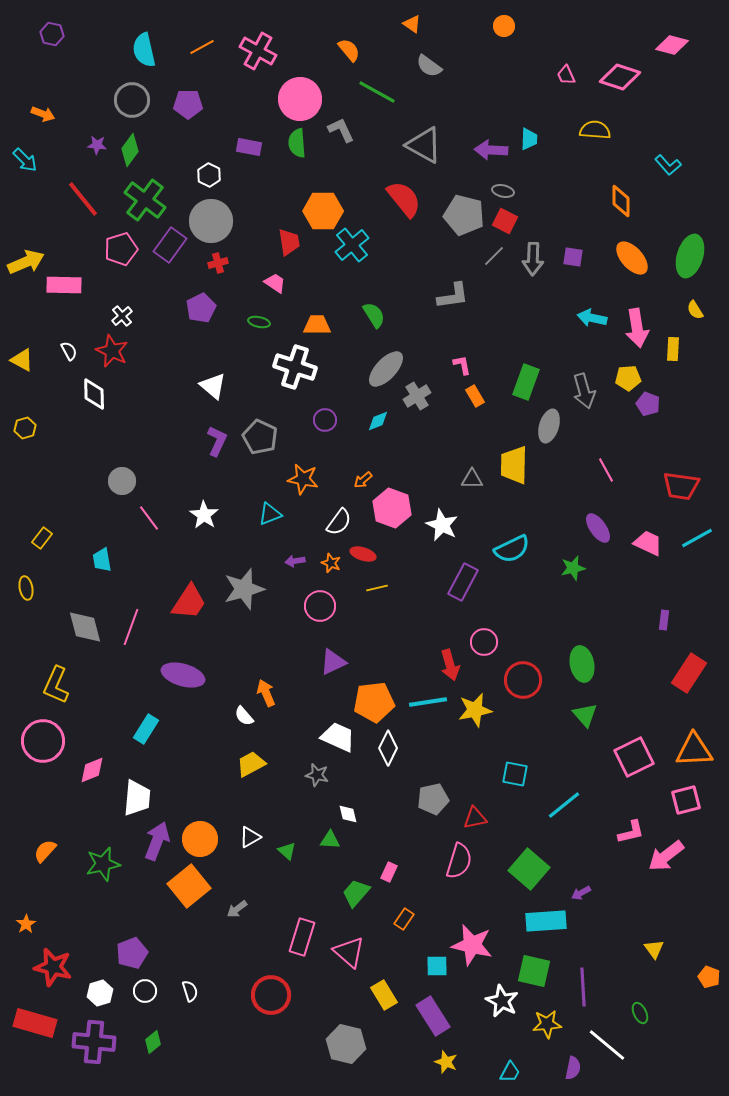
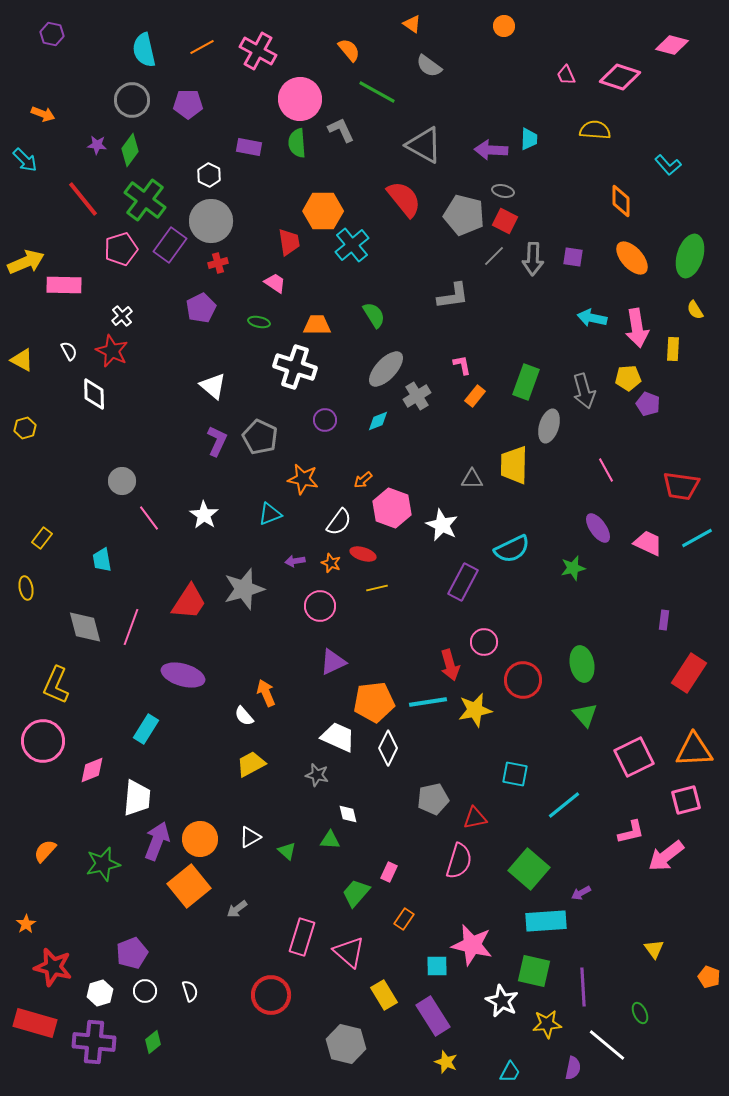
orange rectangle at (475, 396): rotated 70 degrees clockwise
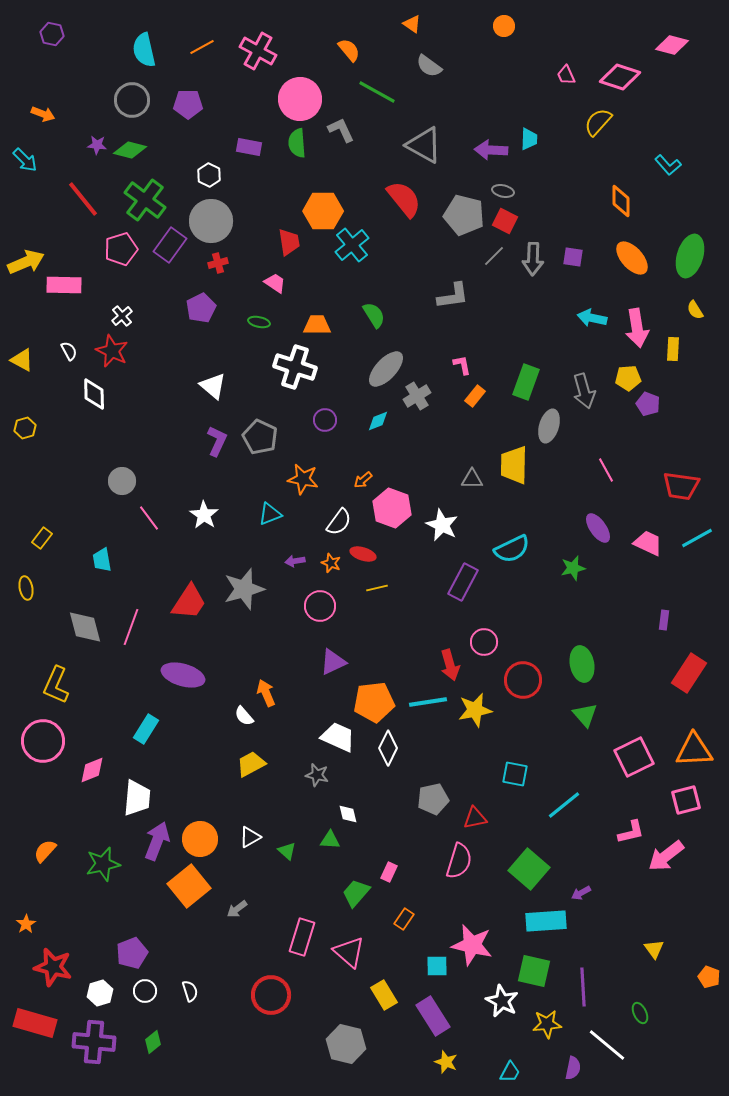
yellow semicircle at (595, 130): moved 3 px right, 8 px up; rotated 52 degrees counterclockwise
green diamond at (130, 150): rotated 68 degrees clockwise
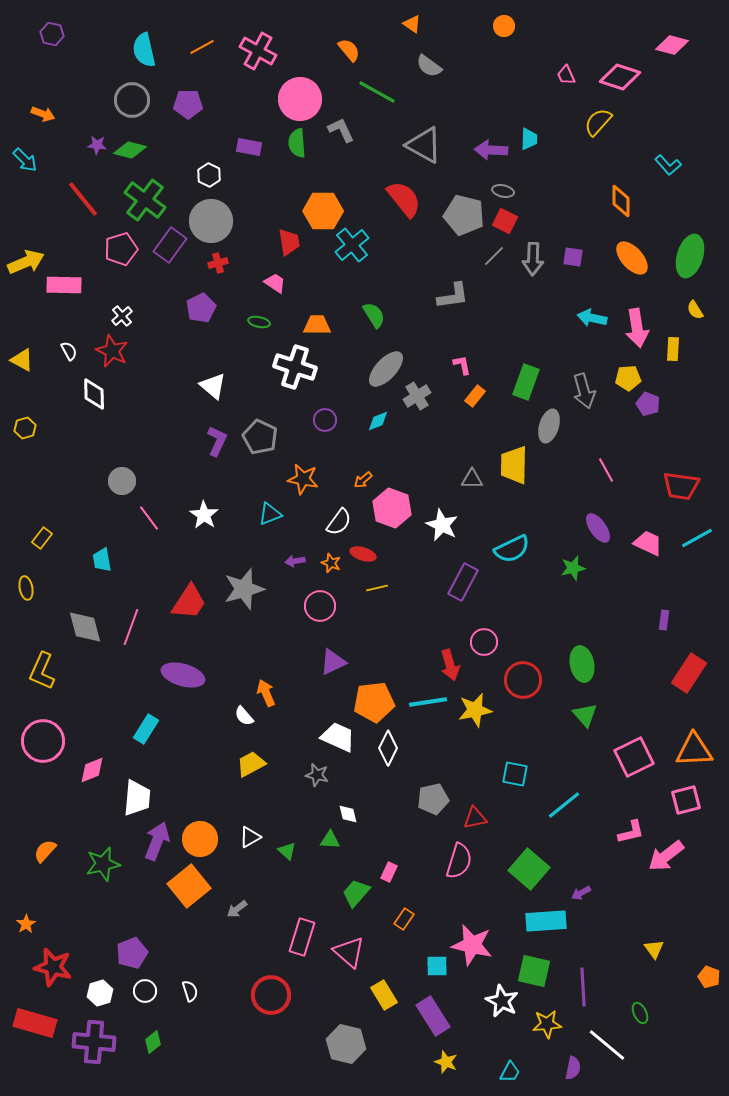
yellow L-shape at (56, 685): moved 14 px left, 14 px up
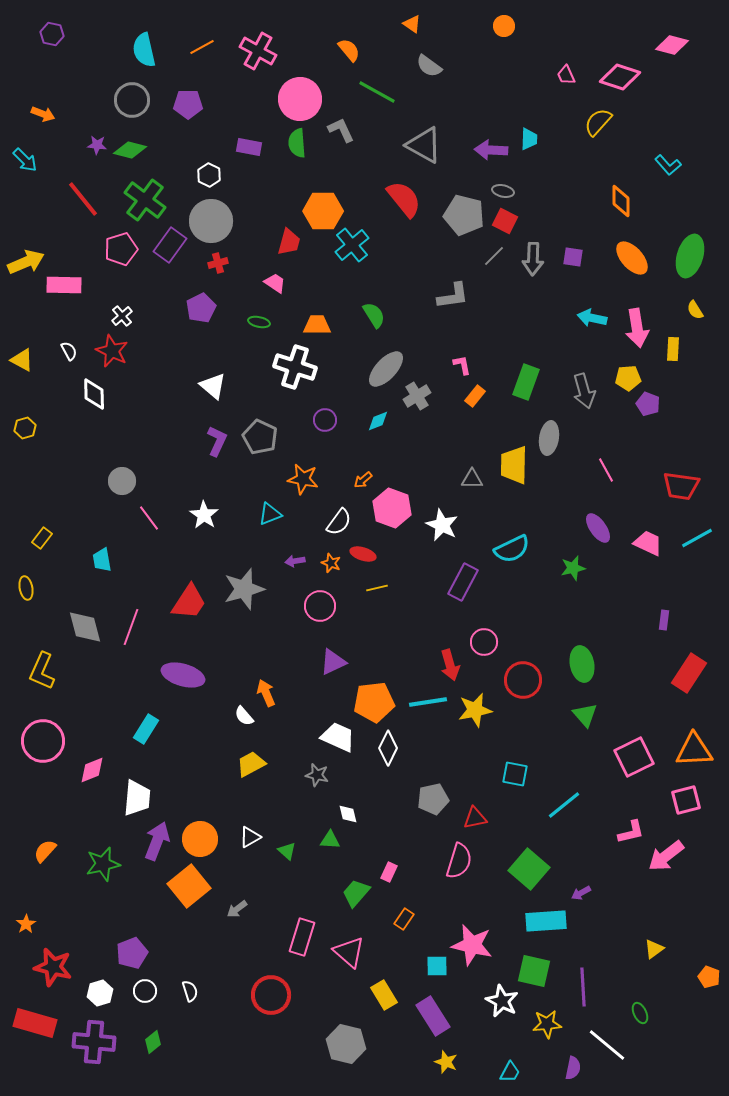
red trapezoid at (289, 242): rotated 24 degrees clockwise
gray ellipse at (549, 426): moved 12 px down; rotated 8 degrees counterclockwise
yellow triangle at (654, 949): rotated 30 degrees clockwise
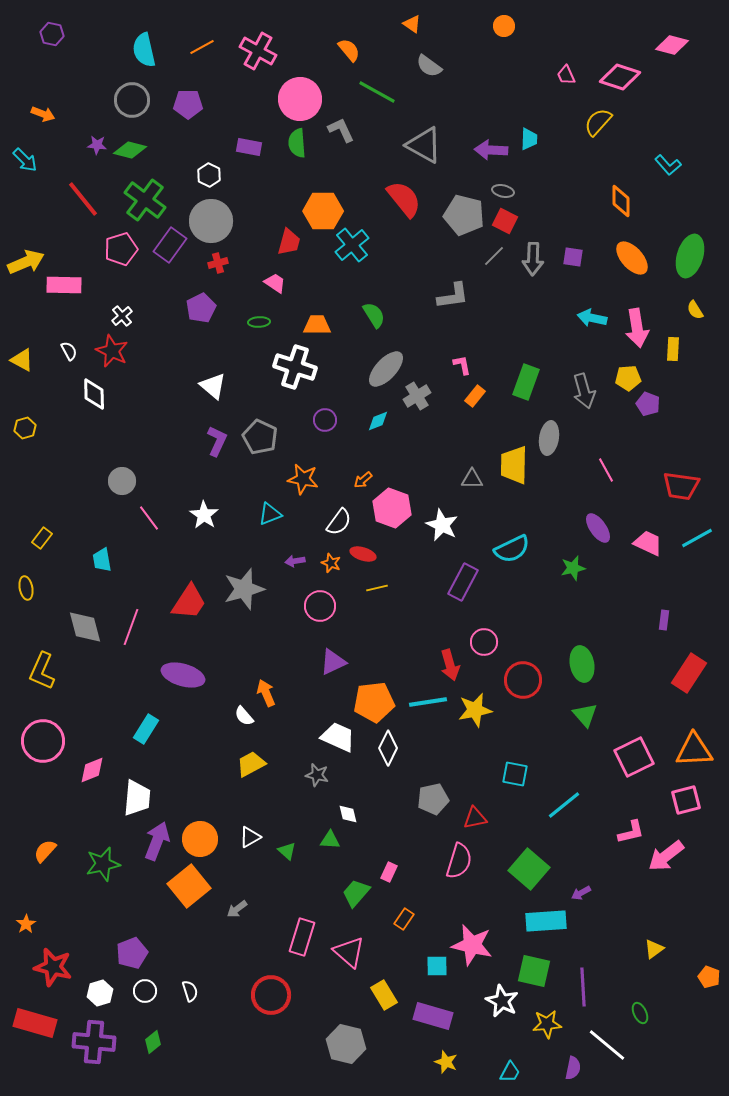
green ellipse at (259, 322): rotated 15 degrees counterclockwise
purple rectangle at (433, 1016): rotated 42 degrees counterclockwise
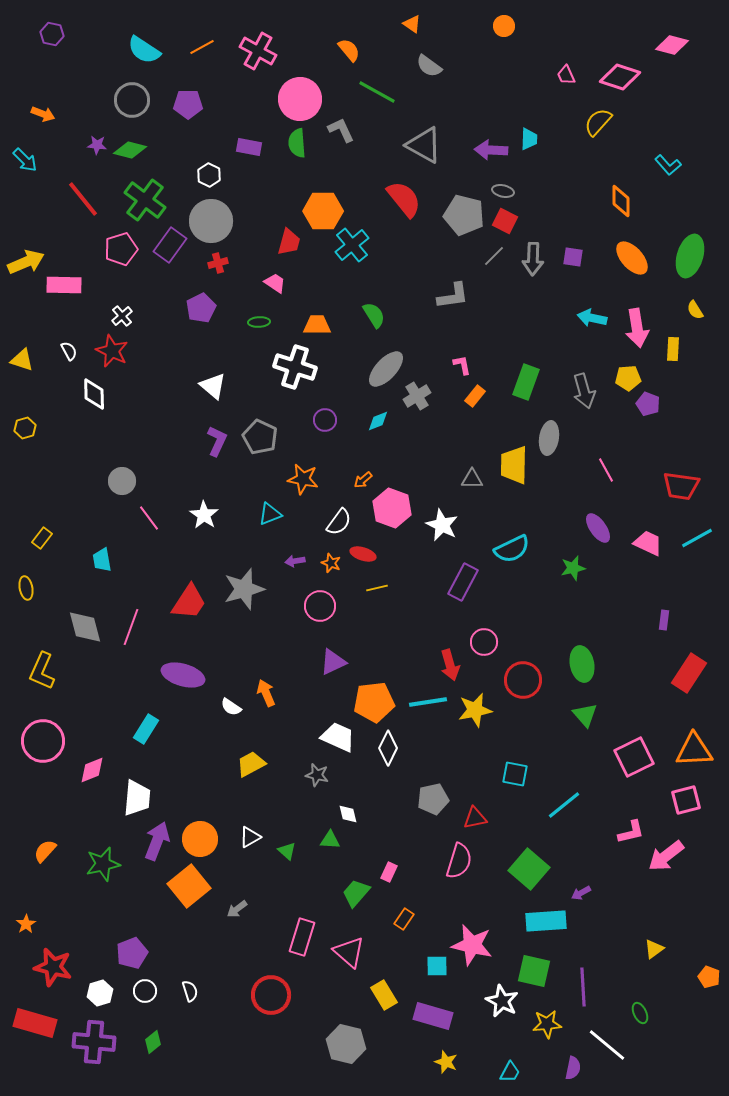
cyan semicircle at (144, 50): rotated 44 degrees counterclockwise
yellow triangle at (22, 360): rotated 10 degrees counterclockwise
white semicircle at (244, 716): moved 13 px left, 9 px up; rotated 15 degrees counterclockwise
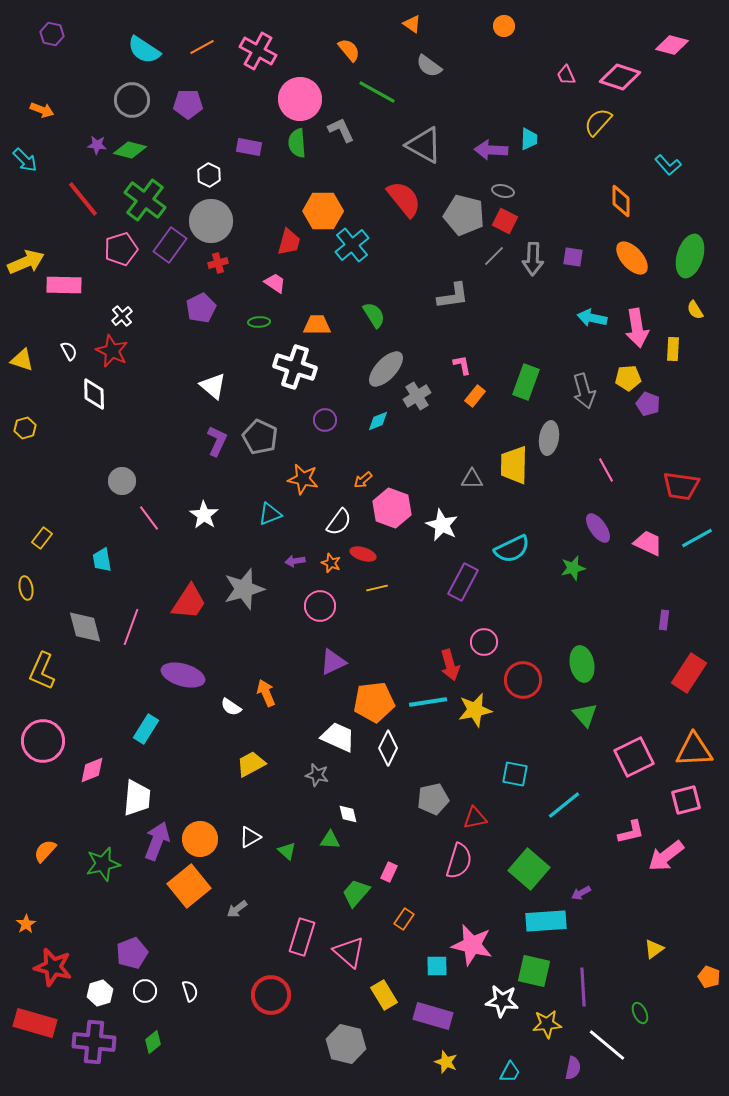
orange arrow at (43, 114): moved 1 px left, 4 px up
white star at (502, 1001): rotated 20 degrees counterclockwise
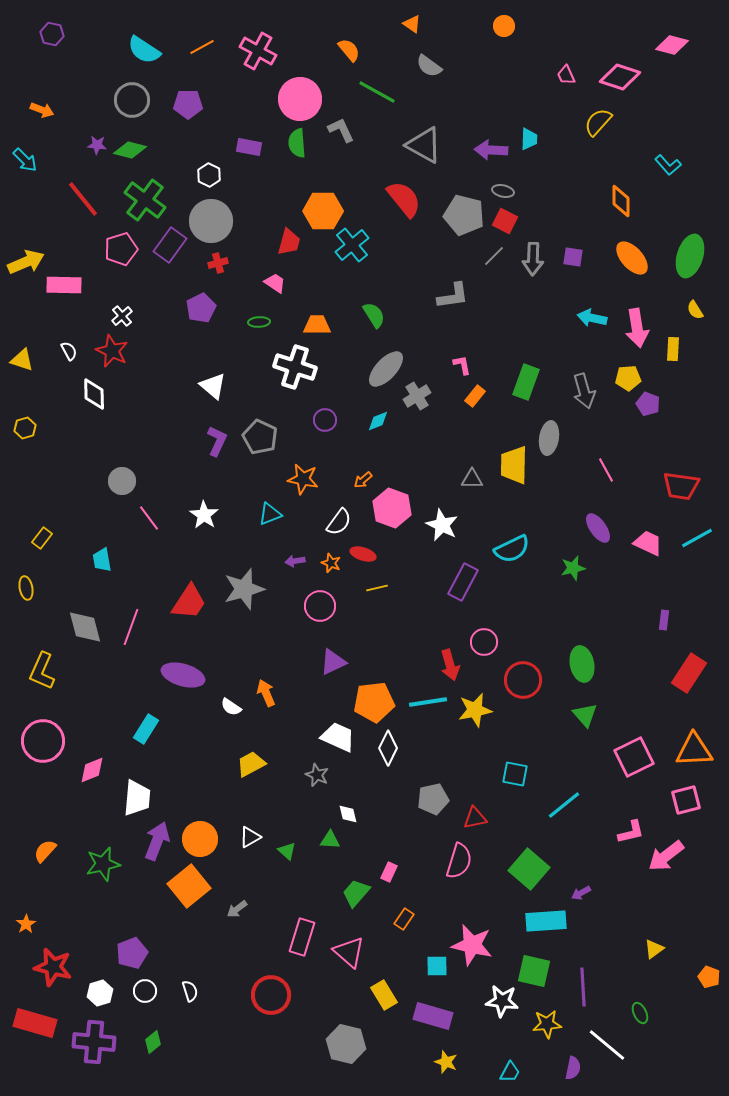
gray star at (317, 775): rotated 10 degrees clockwise
